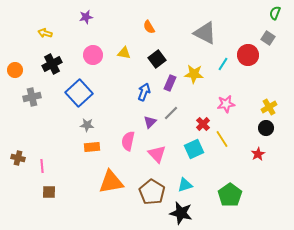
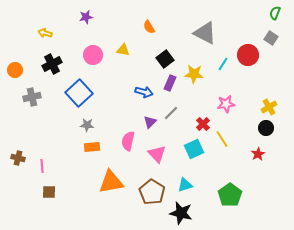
gray square: moved 3 px right
yellow triangle: moved 1 px left, 3 px up
black square: moved 8 px right
blue arrow: rotated 84 degrees clockwise
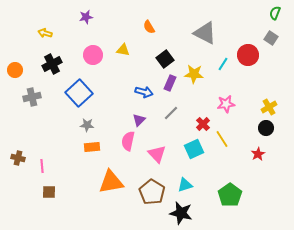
purple triangle: moved 11 px left, 2 px up
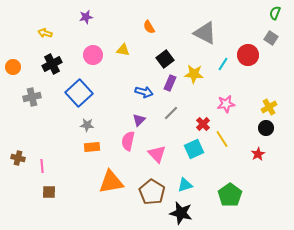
orange circle: moved 2 px left, 3 px up
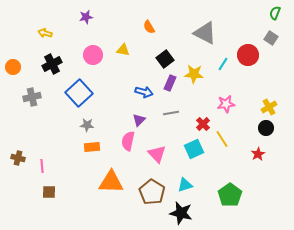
gray line: rotated 35 degrees clockwise
orange triangle: rotated 12 degrees clockwise
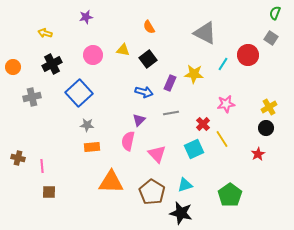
black square: moved 17 px left
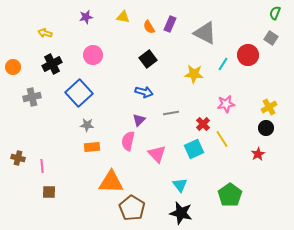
yellow triangle: moved 33 px up
purple rectangle: moved 59 px up
cyan triangle: moved 5 px left; rotated 49 degrees counterclockwise
brown pentagon: moved 20 px left, 16 px down
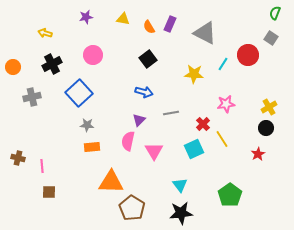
yellow triangle: moved 2 px down
pink triangle: moved 3 px left, 3 px up; rotated 12 degrees clockwise
black star: rotated 20 degrees counterclockwise
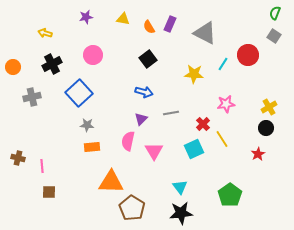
gray square: moved 3 px right, 2 px up
purple triangle: moved 2 px right, 1 px up
cyan triangle: moved 2 px down
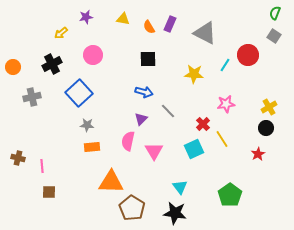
yellow arrow: moved 16 px right; rotated 56 degrees counterclockwise
black square: rotated 36 degrees clockwise
cyan line: moved 2 px right, 1 px down
gray line: moved 3 px left, 2 px up; rotated 56 degrees clockwise
black star: moved 6 px left; rotated 15 degrees clockwise
